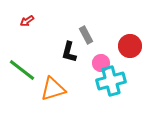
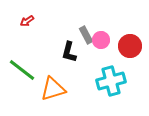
pink circle: moved 23 px up
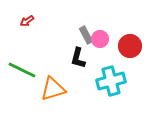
pink circle: moved 1 px left, 1 px up
black L-shape: moved 9 px right, 6 px down
green line: rotated 12 degrees counterclockwise
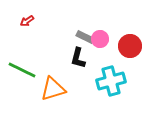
gray rectangle: moved 1 px left, 2 px down; rotated 36 degrees counterclockwise
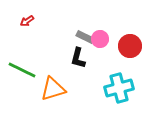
cyan cross: moved 8 px right, 7 px down
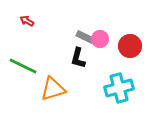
red arrow: rotated 64 degrees clockwise
green line: moved 1 px right, 4 px up
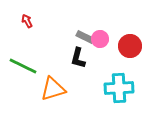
red arrow: rotated 32 degrees clockwise
cyan cross: rotated 12 degrees clockwise
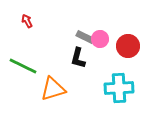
red circle: moved 2 px left
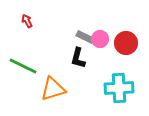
red circle: moved 2 px left, 3 px up
